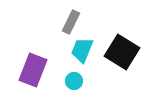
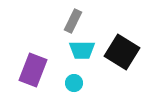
gray rectangle: moved 2 px right, 1 px up
cyan trapezoid: rotated 112 degrees counterclockwise
cyan circle: moved 2 px down
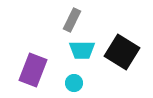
gray rectangle: moved 1 px left, 1 px up
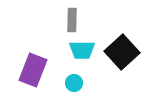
gray rectangle: rotated 25 degrees counterclockwise
black square: rotated 16 degrees clockwise
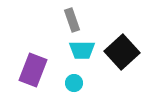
gray rectangle: rotated 20 degrees counterclockwise
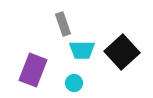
gray rectangle: moved 9 px left, 4 px down
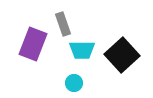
black square: moved 3 px down
purple rectangle: moved 26 px up
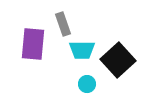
purple rectangle: rotated 16 degrees counterclockwise
black square: moved 4 px left, 5 px down
cyan circle: moved 13 px right, 1 px down
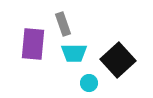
cyan trapezoid: moved 8 px left, 3 px down
cyan circle: moved 2 px right, 1 px up
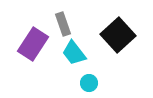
purple rectangle: rotated 28 degrees clockwise
cyan trapezoid: rotated 52 degrees clockwise
black square: moved 25 px up
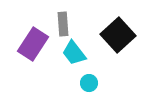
gray rectangle: rotated 15 degrees clockwise
